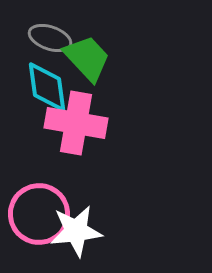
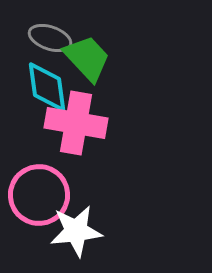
pink circle: moved 19 px up
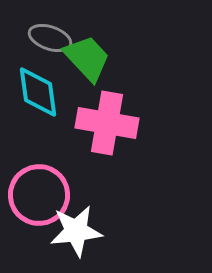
cyan diamond: moved 9 px left, 5 px down
pink cross: moved 31 px right
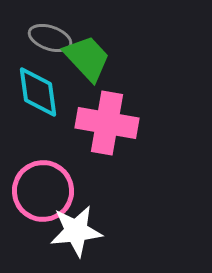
pink circle: moved 4 px right, 4 px up
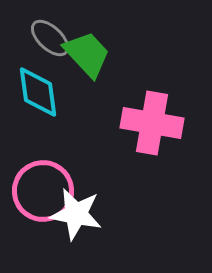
gray ellipse: rotated 24 degrees clockwise
green trapezoid: moved 4 px up
pink cross: moved 45 px right
white star: moved 17 px up; rotated 18 degrees clockwise
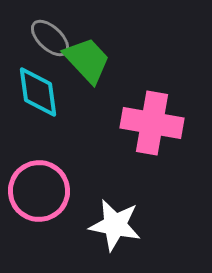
green trapezoid: moved 6 px down
pink circle: moved 4 px left
white star: moved 39 px right, 11 px down
